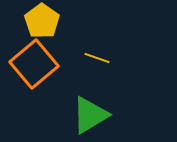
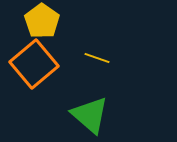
green triangle: rotated 48 degrees counterclockwise
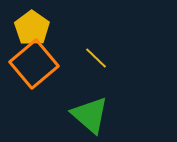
yellow pentagon: moved 10 px left, 7 px down
yellow line: moved 1 px left; rotated 25 degrees clockwise
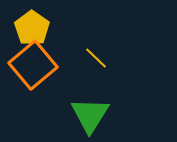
orange square: moved 1 px left, 1 px down
green triangle: rotated 21 degrees clockwise
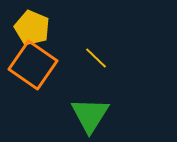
yellow pentagon: rotated 12 degrees counterclockwise
orange square: rotated 15 degrees counterclockwise
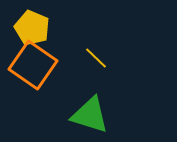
green triangle: rotated 45 degrees counterclockwise
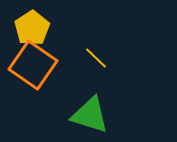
yellow pentagon: rotated 16 degrees clockwise
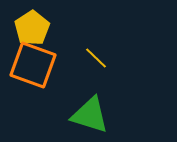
orange square: rotated 15 degrees counterclockwise
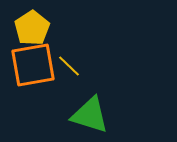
yellow line: moved 27 px left, 8 px down
orange square: rotated 30 degrees counterclockwise
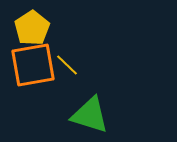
yellow line: moved 2 px left, 1 px up
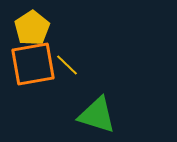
orange square: moved 1 px up
green triangle: moved 7 px right
